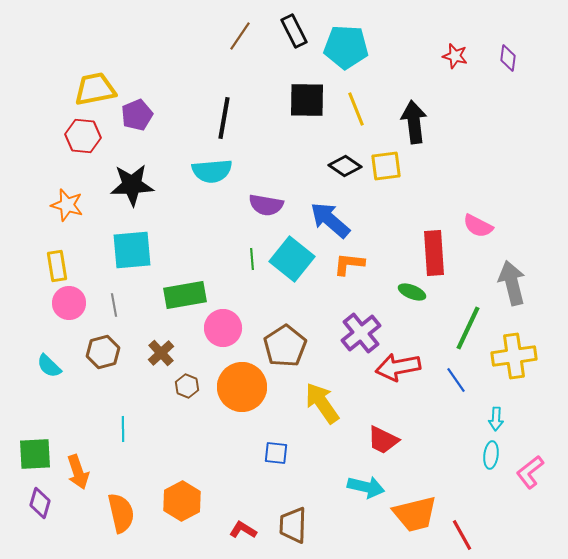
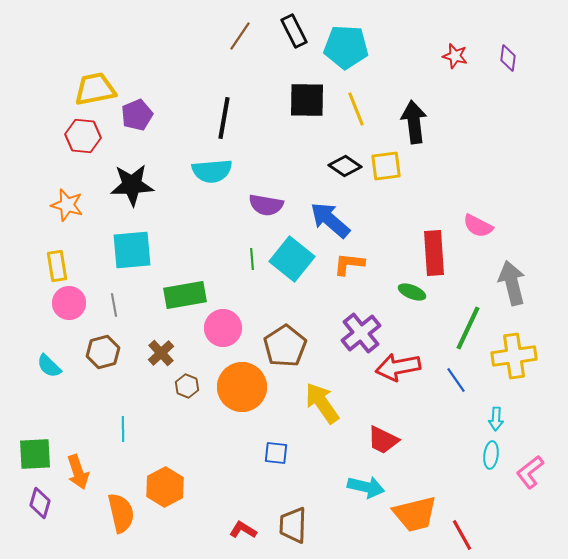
orange hexagon at (182, 501): moved 17 px left, 14 px up
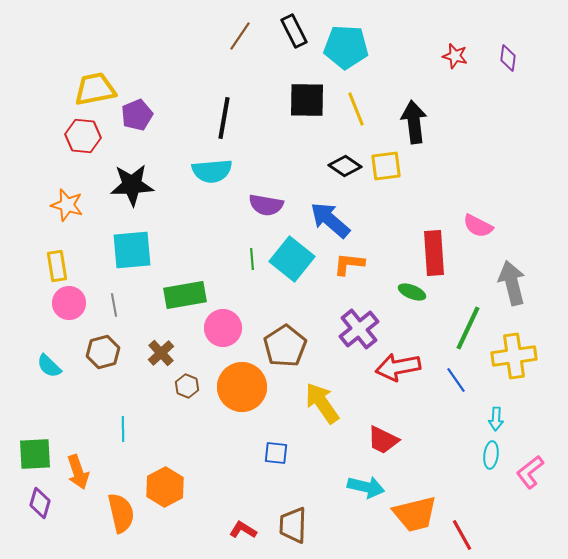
purple cross at (361, 333): moved 2 px left, 4 px up
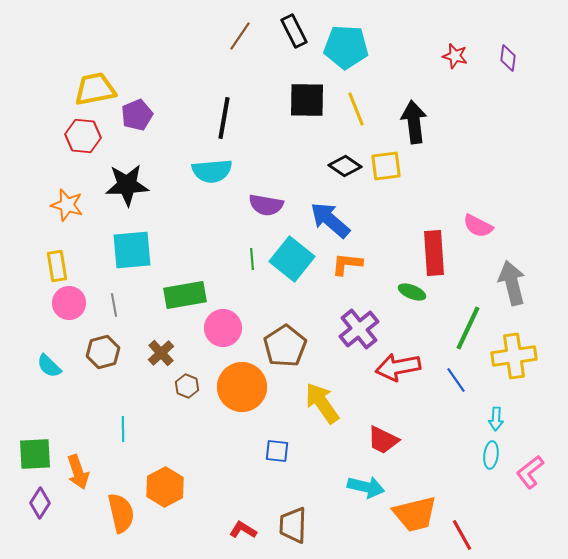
black star at (132, 185): moved 5 px left
orange L-shape at (349, 264): moved 2 px left
blue square at (276, 453): moved 1 px right, 2 px up
purple diamond at (40, 503): rotated 16 degrees clockwise
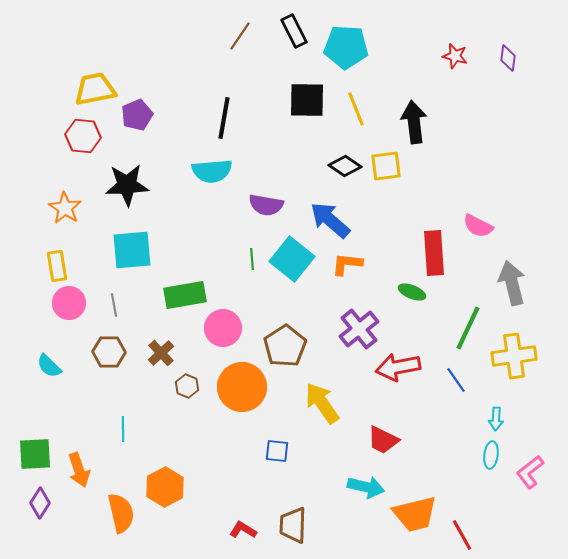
orange star at (67, 205): moved 2 px left, 3 px down; rotated 16 degrees clockwise
brown hexagon at (103, 352): moved 6 px right; rotated 16 degrees clockwise
orange arrow at (78, 472): moved 1 px right, 2 px up
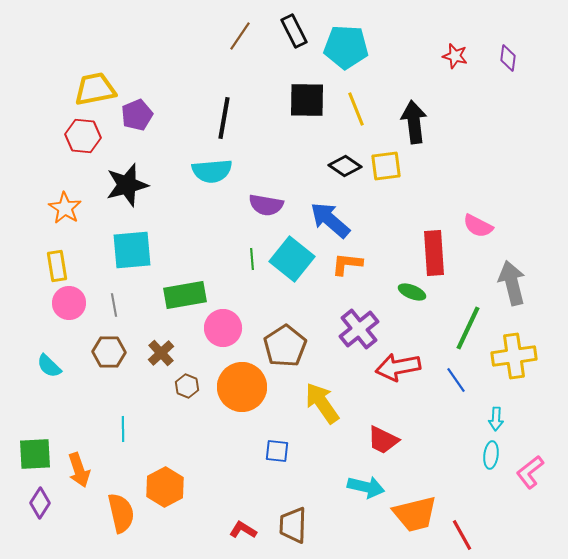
black star at (127, 185): rotated 12 degrees counterclockwise
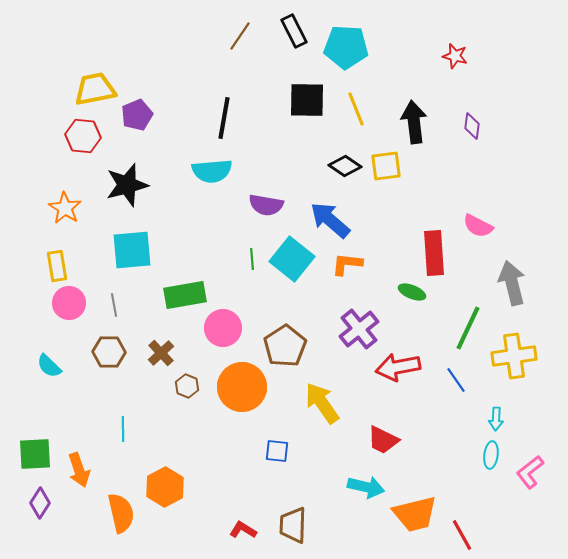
purple diamond at (508, 58): moved 36 px left, 68 px down
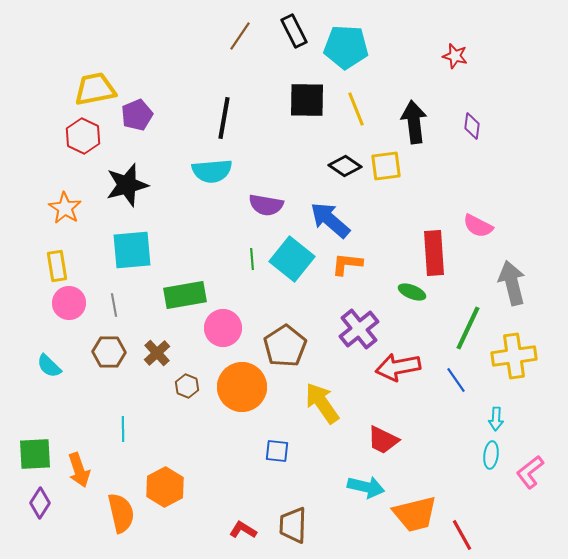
red hexagon at (83, 136): rotated 20 degrees clockwise
brown cross at (161, 353): moved 4 px left
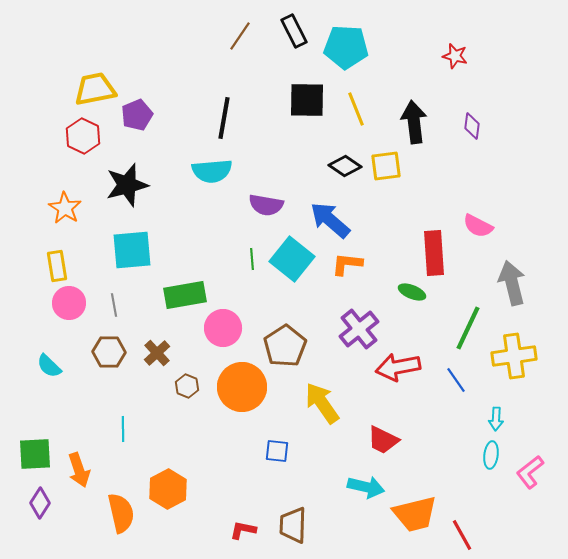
orange hexagon at (165, 487): moved 3 px right, 2 px down
red L-shape at (243, 530): rotated 20 degrees counterclockwise
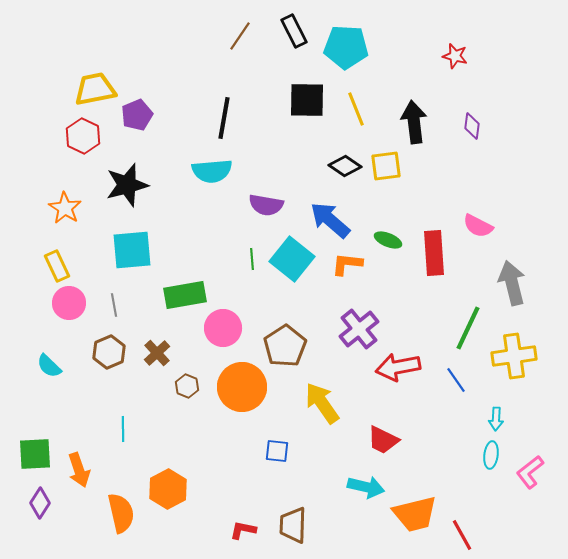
yellow rectangle at (57, 266): rotated 16 degrees counterclockwise
green ellipse at (412, 292): moved 24 px left, 52 px up
brown hexagon at (109, 352): rotated 24 degrees counterclockwise
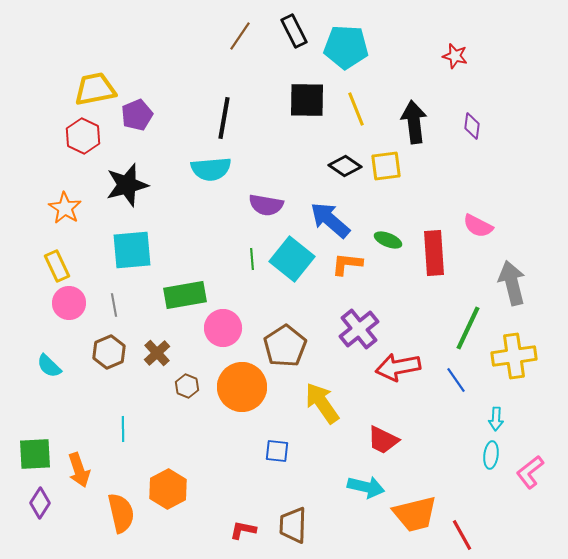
cyan semicircle at (212, 171): moved 1 px left, 2 px up
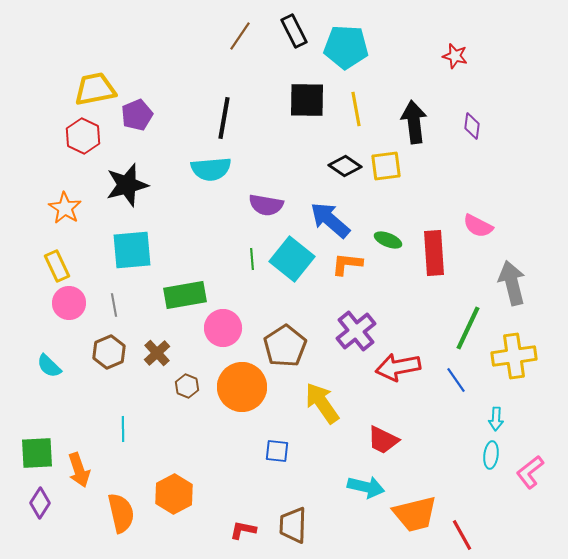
yellow line at (356, 109): rotated 12 degrees clockwise
purple cross at (359, 329): moved 3 px left, 2 px down
green square at (35, 454): moved 2 px right, 1 px up
orange hexagon at (168, 489): moved 6 px right, 5 px down
